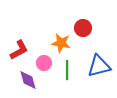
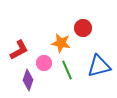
green line: rotated 24 degrees counterclockwise
purple diamond: rotated 35 degrees clockwise
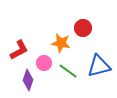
green line: moved 1 px right, 1 px down; rotated 30 degrees counterclockwise
